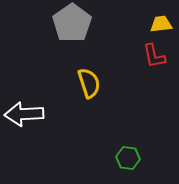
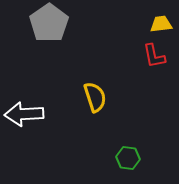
gray pentagon: moved 23 px left
yellow semicircle: moved 6 px right, 14 px down
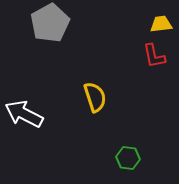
gray pentagon: moved 1 px right; rotated 6 degrees clockwise
white arrow: rotated 30 degrees clockwise
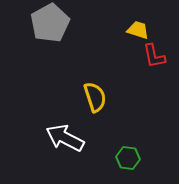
yellow trapezoid: moved 23 px left, 6 px down; rotated 25 degrees clockwise
white arrow: moved 41 px right, 24 px down
